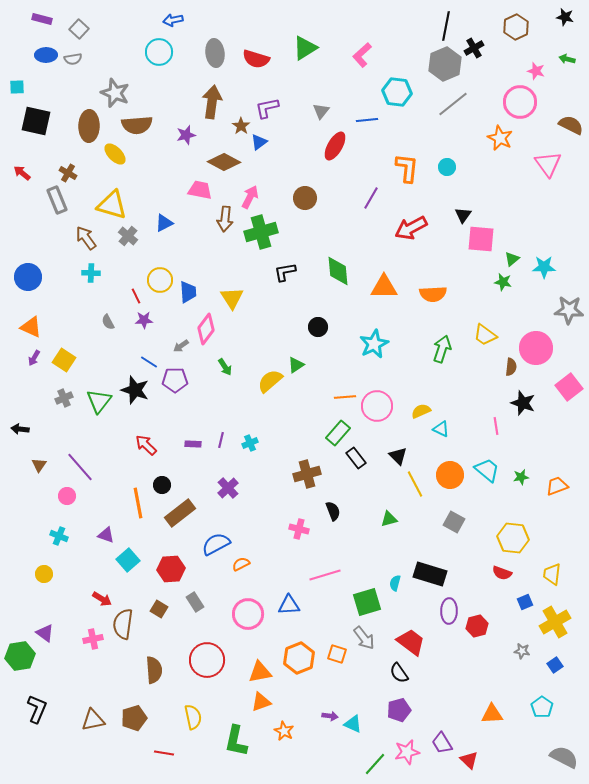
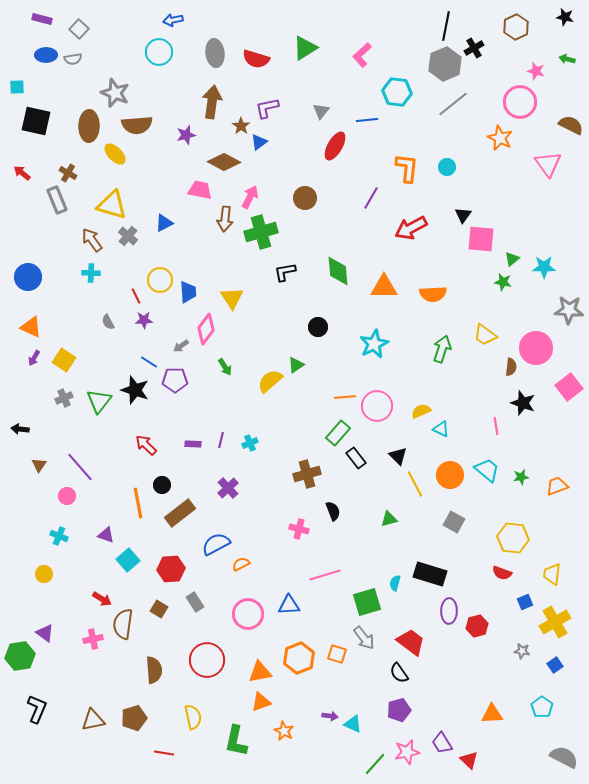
brown arrow at (86, 238): moved 6 px right, 2 px down
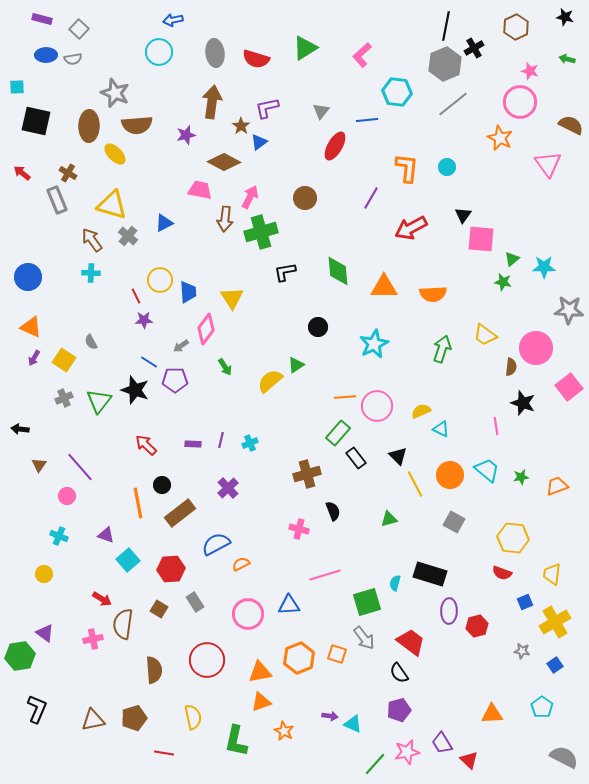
pink star at (536, 71): moved 6 px left
gray semicircle at (108, 322): moved 17 px left, 20 px down
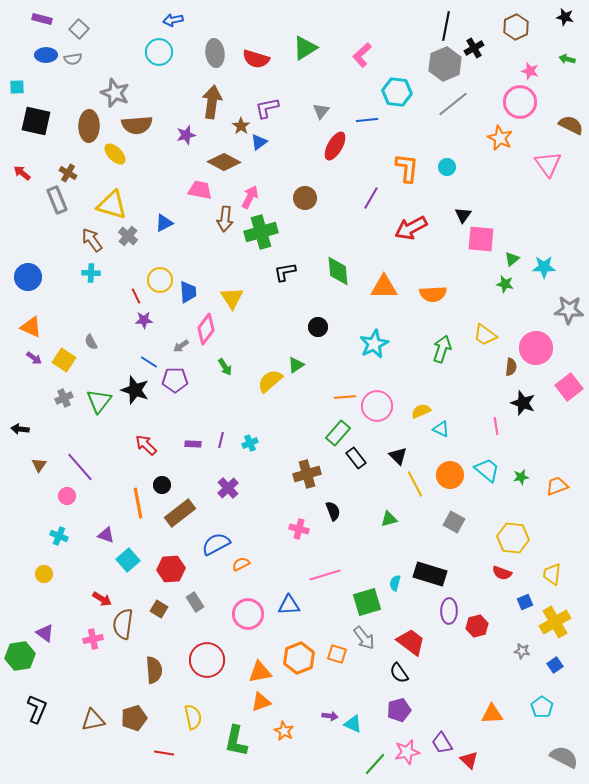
green star at (503, 282): moved 2 px right, 2 px down
purple arrow at (34, 358): rotated 84 degrees counterclockwise
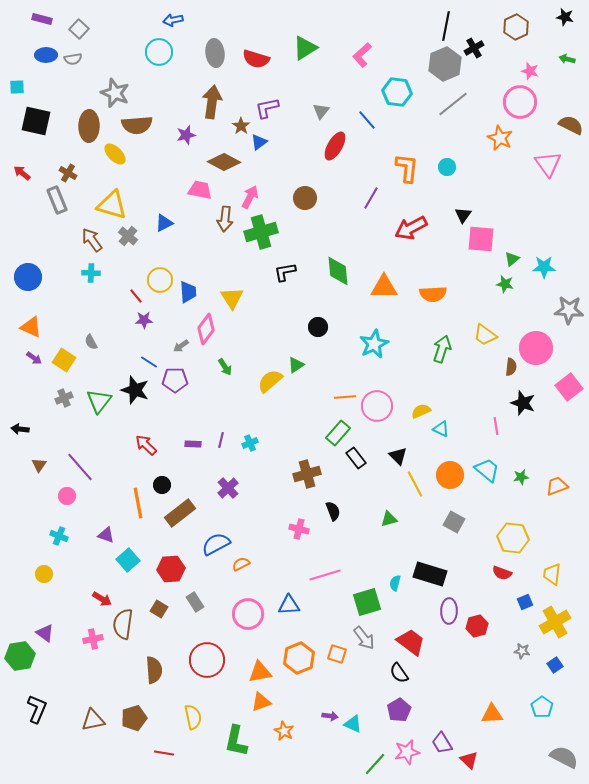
blue line at (367, 120): rotated 55 degrees clockwise
red line at (136, 296): rotated 14 degrees counterclockwise
purple pentagon at (399, 710): rotated 15 degrees counterclockwise
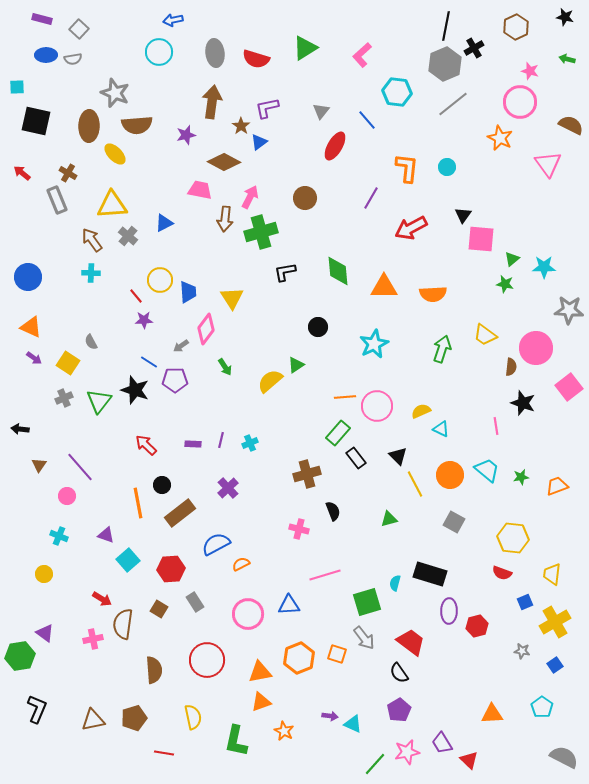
yellow triangle at (112, 205): rotated 20 degrees counterclockwise
yellow square at (64, 360): moved 4 px right, 3 px down
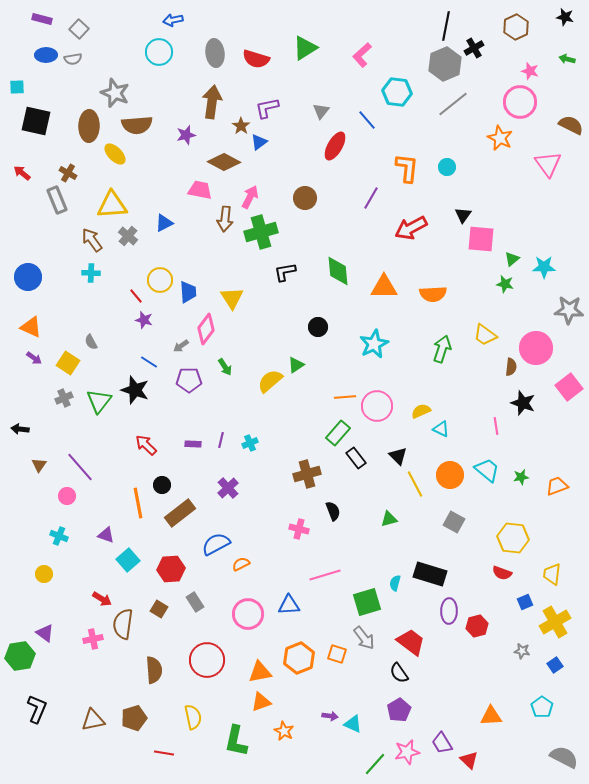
purple star at (144, 320): rotated 18 degrees clockwise
purple pentagon at (175, 380): moved 14 px right
orange triangle at (492, 714): moved 1 px left, 2 px down
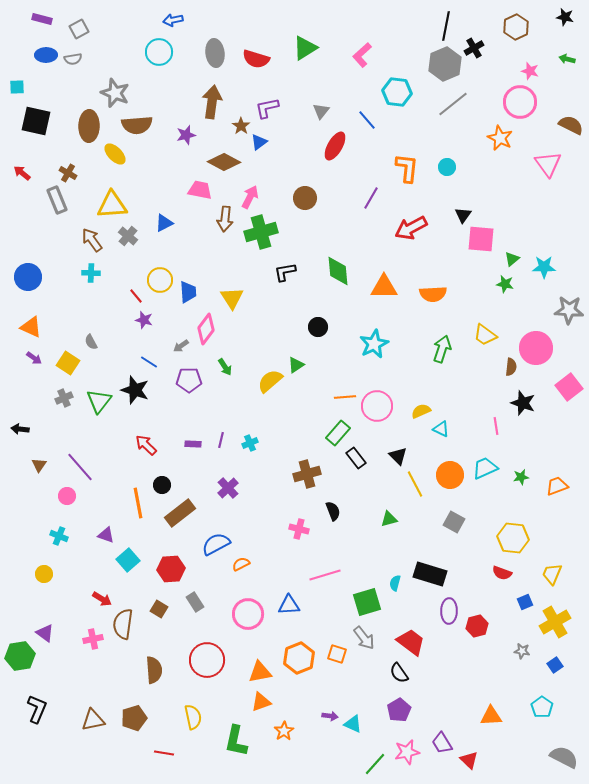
gray square at (79, 29): rotated 18 degrees clockwise
cyan trapezoid at (487, 470): moved 2 px left, 2 px up; rotated 64 degrees counterclockwise
yellow trapezoid at (552, 574): rotated 15 degrees clockwise
orange star at (284, 731): rotated 12 degrees clockwise
